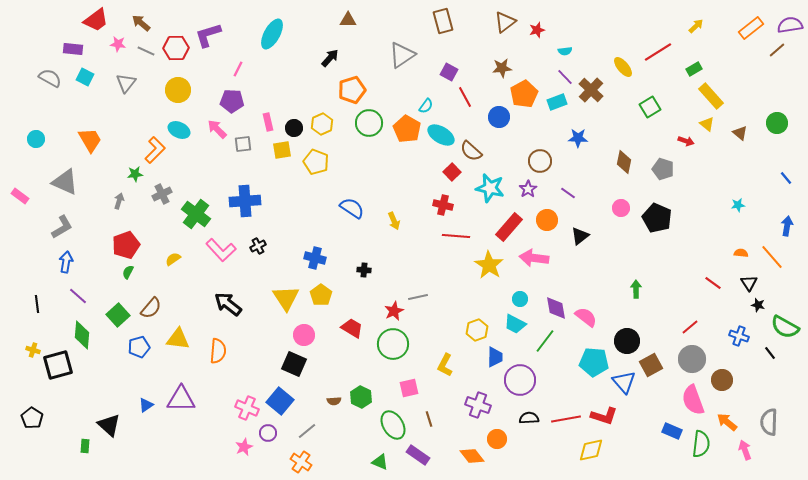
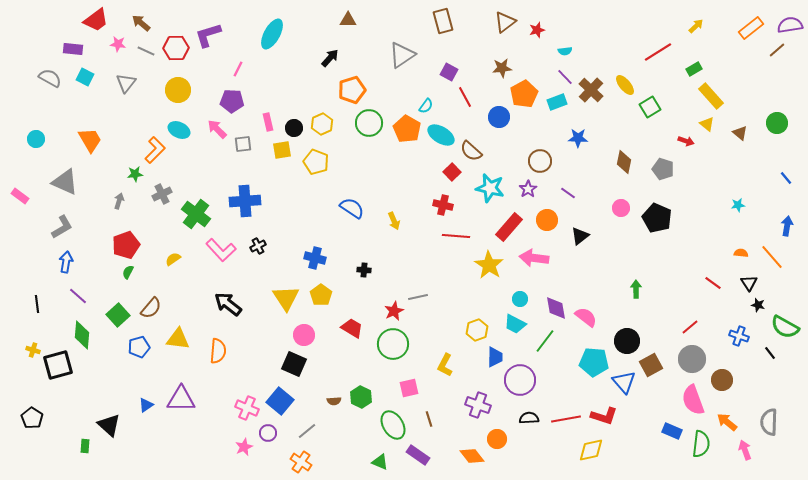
yellow ellipse at (623, 67): moved 2 px right, 18 px down
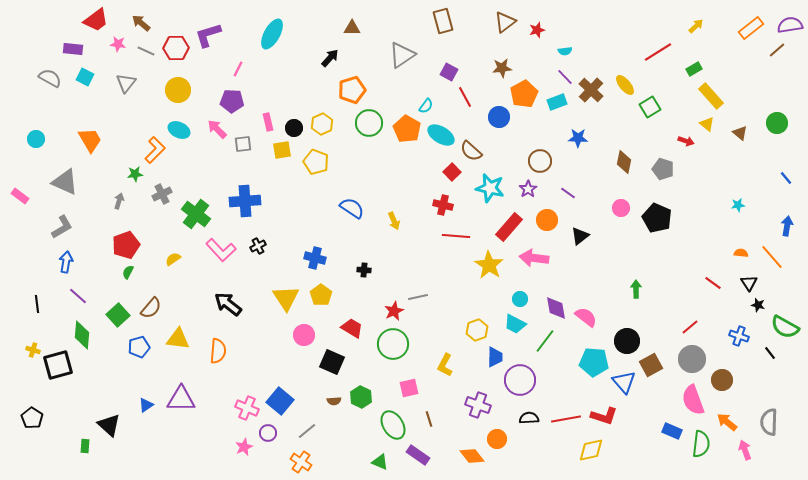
brown triangle at (348, 20): moved 4 px right, 8 px down
black square at (294, 364): moved 38 px right, 2 px up
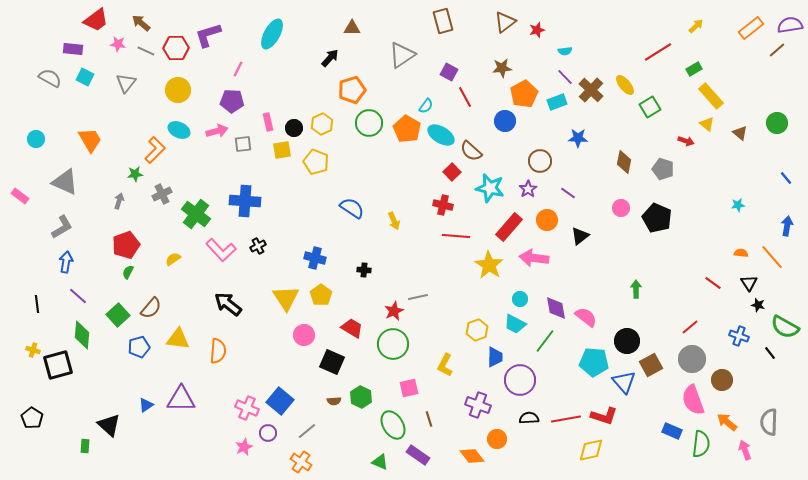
blue circle at (499, 117): moved 6 px right, 4 px down
pink arrow at (217, 129): moved 2 px down; rotated 120 degrees clockwise
blue cross at (245, 201): rotated 8 degrees clockwise
